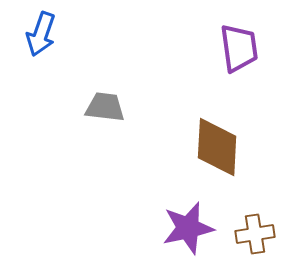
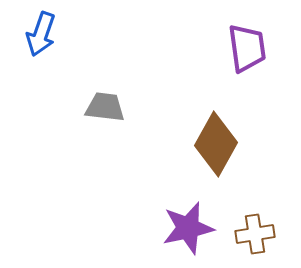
purple trapezoid: moved 8 px right
brown diamond: moved 1 px left, 3 px up; rotated 26 degrees clockwise
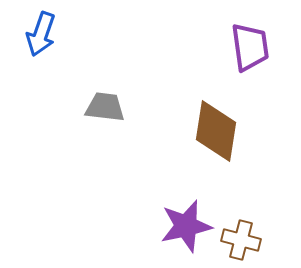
purple trapezoid: moved 3 px right, 1 px up
brown diamond: moved 13 px up; rotated 20 degrees counterclockwise
purple star: moved 2 px left, 2 px up
brown cross: moved 14 px left, 6 px down; rotated 24 degrees clockwise
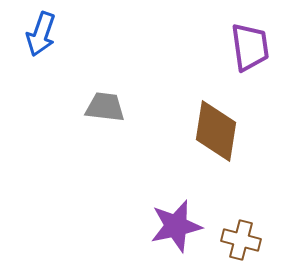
purple star: moved 10 px left
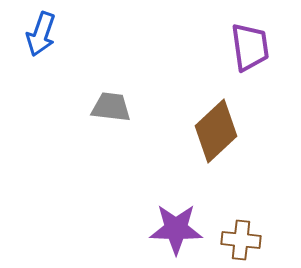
gray trapezoid: moved 6 px right
brown diamond: rotated 38 degrees clockwise
purple star: moved 3 px down; rotated 14 degrees clockwise
brown cross: rotated 9 degrees counterclockwise
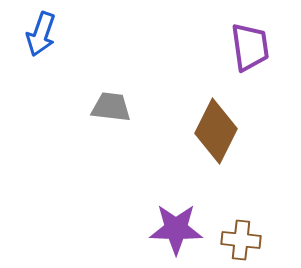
brown diamond: rotated 20 degrees counterclockwise
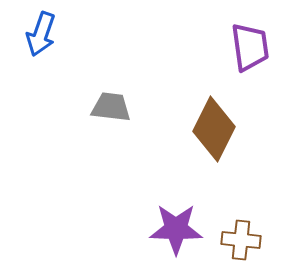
brown diamond: moved 2 px left, 2 px up
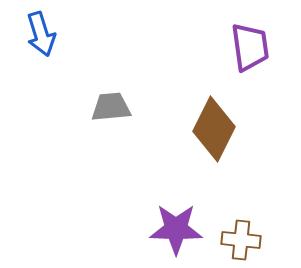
blue arrow: rotated 36 degrees counterclockwise
gray trapezoid: rotated 12 degrees counterclockwise
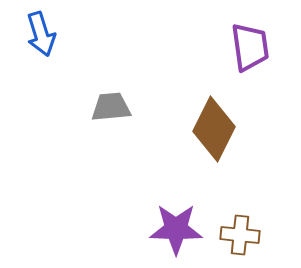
brown cross: moved 1 px left, 5 px up
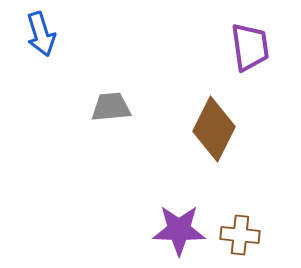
purple star: moved 3 px right, 1 px down
